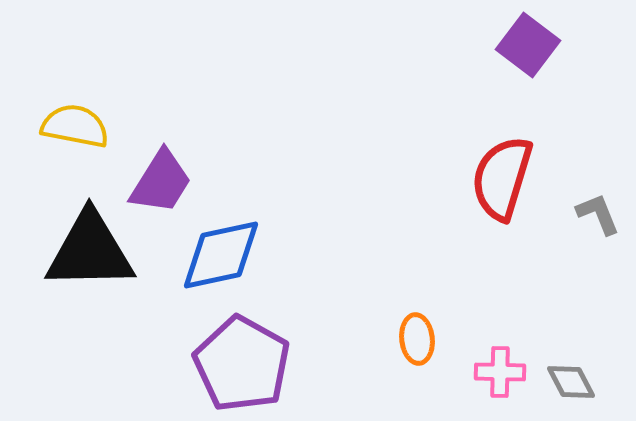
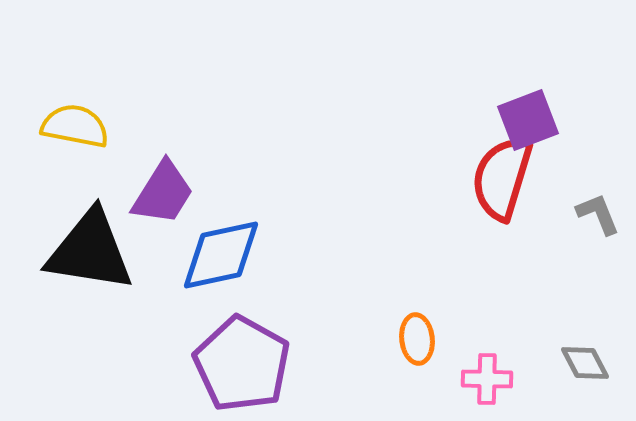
purple square: moved 75 px down; rotated 32 degrees clockwise
purple trapezoid: moved 2 px right, 11 px down
black triangle: rotated 10 degrees clockwise
pink cross: moved 13 px left, 7 px down
gray diamond: moved 14 px right, 19 px up
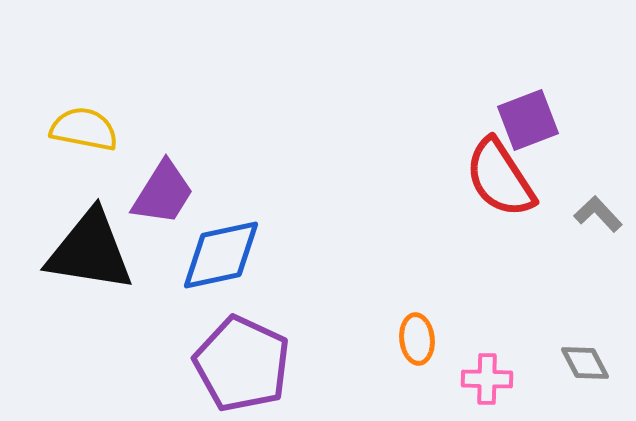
yellow semicircle: moved 9 px right, 3 px down
red semicircle: moved 2 px left; rotated 50 degrees counterclockwise
gray L-shape: rotated 21 degrees counterclockwise
purple pentagon: rotated 4 degrees counterclockwise
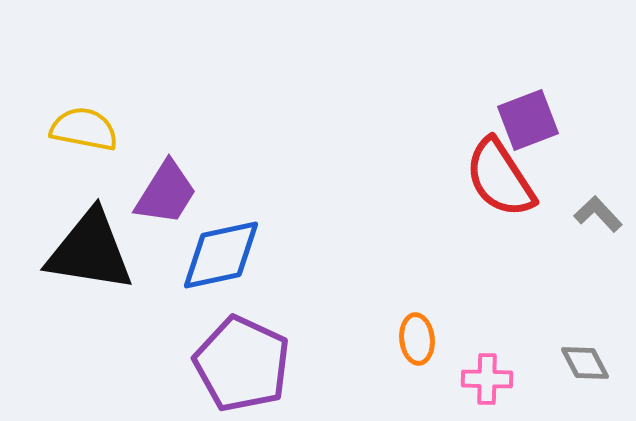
purple trapezoid: moved 3 px right
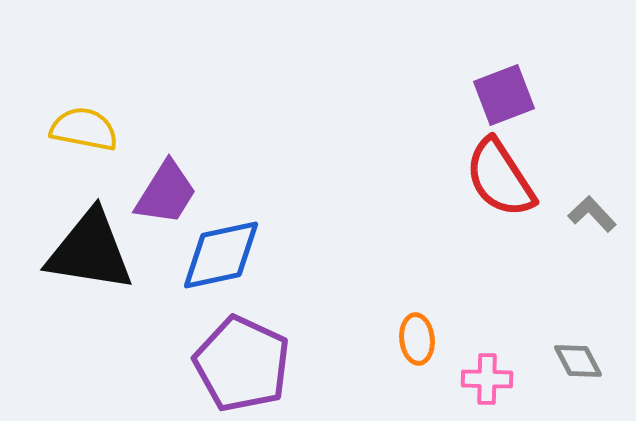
purple square: moved 24 px left, 25 px up
gray L-shape: moved 6 px left
gray diamond: moved 7 px left, 2 px up
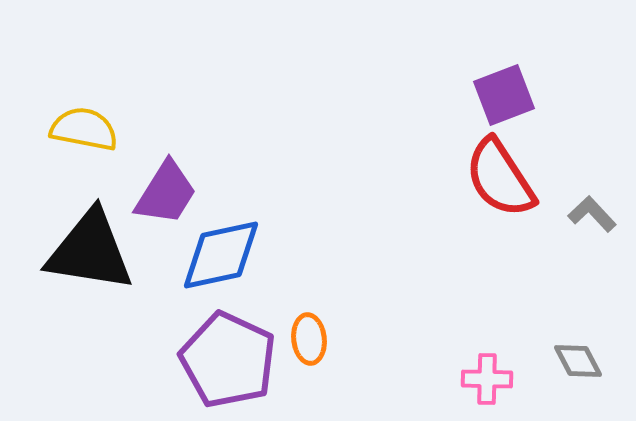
orange ellipse: moved 108 px left
purple pentagon: moved 14 px left, 4 px up
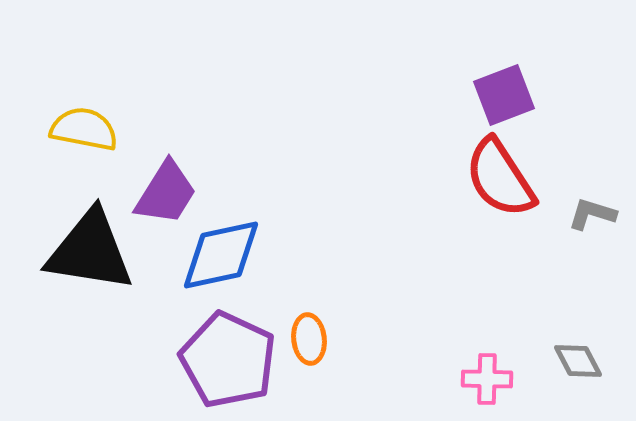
gray L-shape: rotated 30 degrees counterclockwise
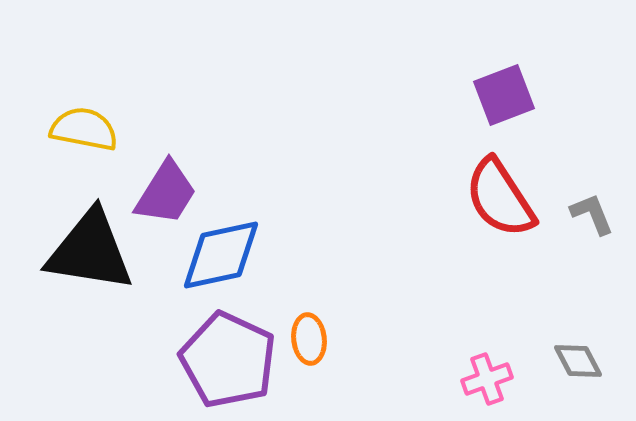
red semicircle: moved 20 px down
gray L-shape: rotated 51 degrees clockwise
pink cross: rotated 21 degrees counterclockwise
